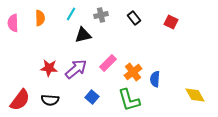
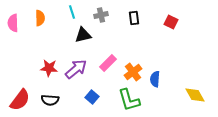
cyan line: moved 1 px right, 2 px up; rotated 48 degrees counterclockwise
black rectangle: rotated 32 degrees clockwise
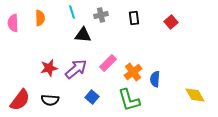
red square: rotated 24 degrees clockwise
black triangle: rotated 18 degrees clockwise
red star: rotated 18 degrees counterclockwise
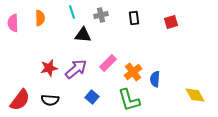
red square: rotated 24 degrees clockwise
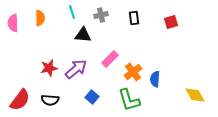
pink rectangle: moved 2 px right, 4 px up
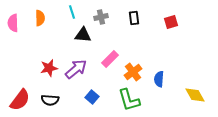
gray cross: moved 2 px down
blue semicircle: moved 4 px right
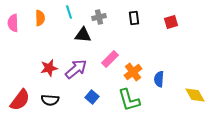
cyan line: moved 3 px left
gray cross: moved 2 px left
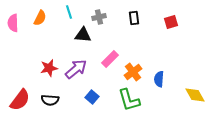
orange semicircle: rotated 28 degrees clockwise
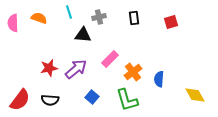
orange semicircle: moved 1 px left; rotated 98 degrees counterclockwise
green L-shape: moved 2 px left
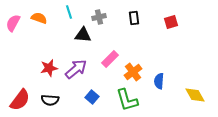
pink semicircle: rotated 30 degrees clockwise
blue semicircle: moved 2 px down
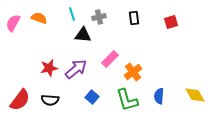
cyan line: moved 3 px right, 2 px down
blue semicircle: moved 15 px down
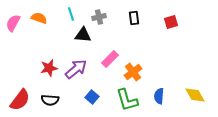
cyan line: moved 1 px left
